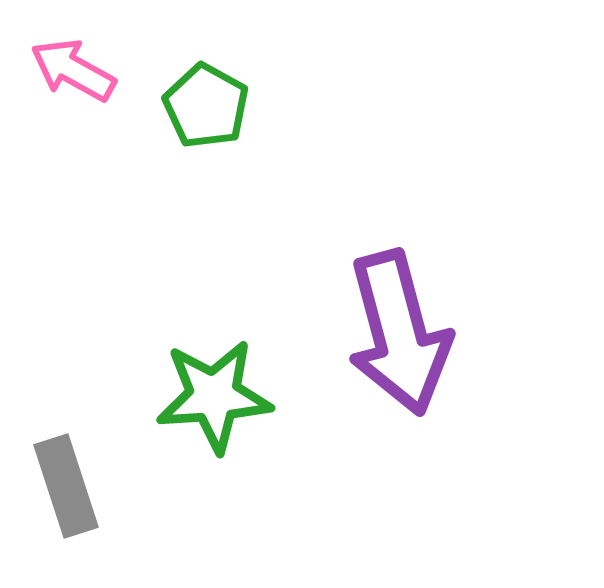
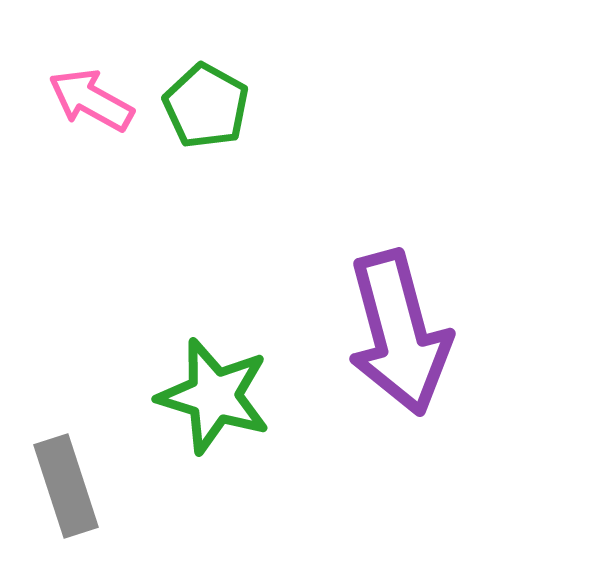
pink arrow: moved 18 px right, 30 px down
green star: rotated 21 degrees clockwise
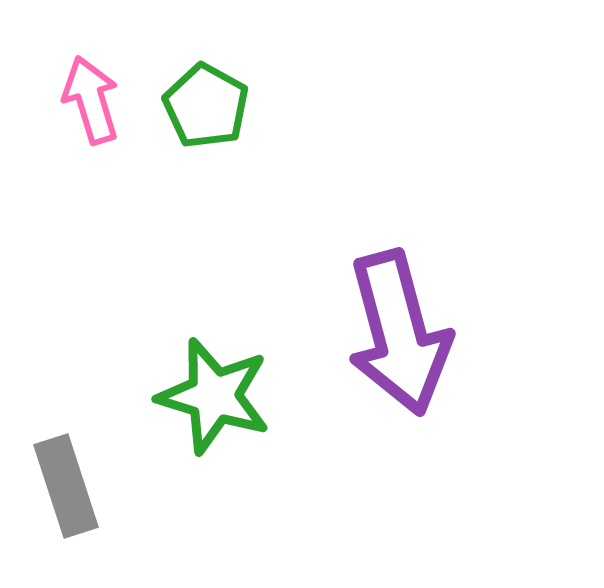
pink arrow: rotated 44 degrees clockwise
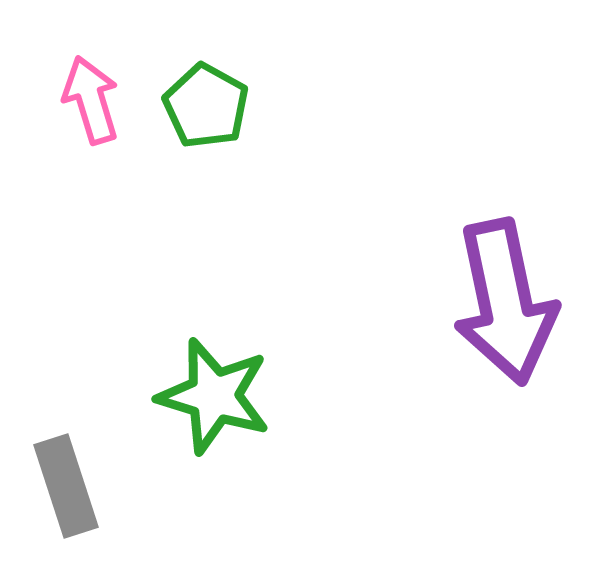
purple arrow: moved 106 px right, 31 px up; rotated 3 degrees clockwise
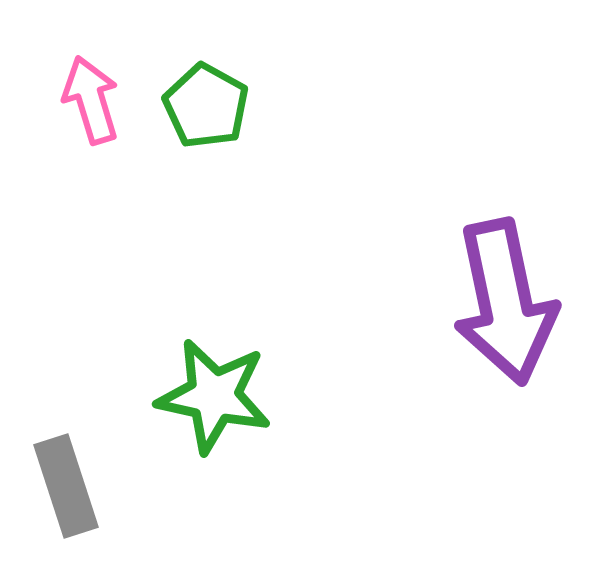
green star: rotated 5 degrees counterclockwise
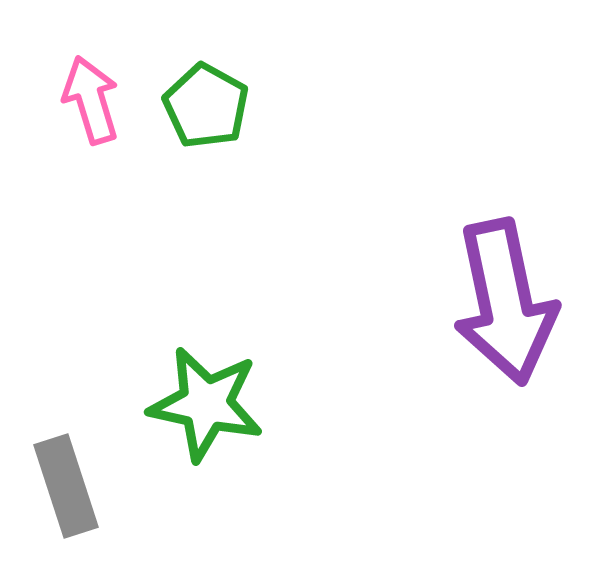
green star: moved 8 px left, 8 px down
